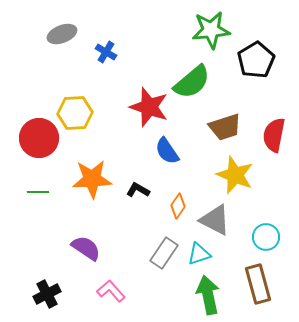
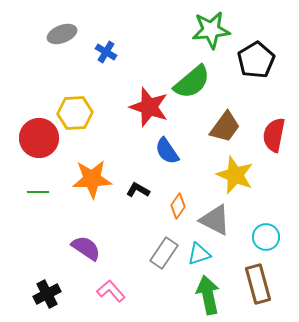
brown trapezoid: rotated 36 degrees counterclockwise
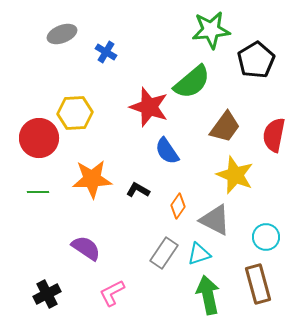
pink L-shape: moved 1 px right, 2 px down; rotated 76 degrees counterclockwise
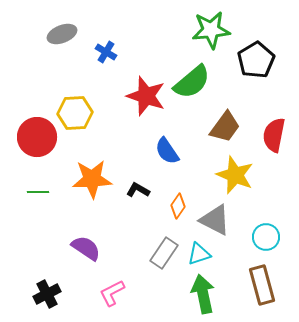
red star: moved 3 px left, 11 px up
red circle: moved 2 px left, 1 px up
brown rectangle: moved 4 px right, 1 px down
green arrow: moved 5 px left, 1 px up
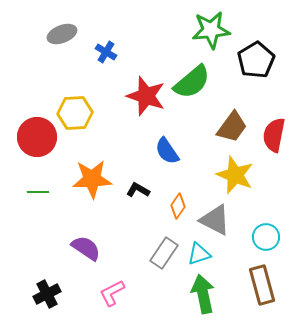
brown trapezoid: moved 7 px right
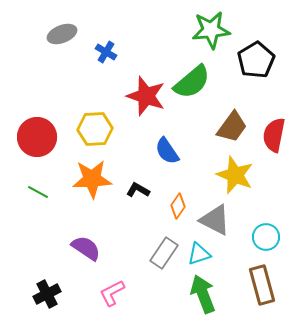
yellow hexagon: moved 20 px right, 16 px down
green line: rotated 30 degrees clockwise
green arrow: rotated 9 degrees counterclockwise
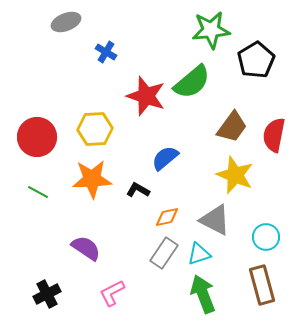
gray ellipse: moved 4 px right, 12 px up
blue semicircle: moved 2 px left, 7 px down; rotated 84 degrees clockwise
orange diamond: moved 11 px left, 11 px down; rotated 45 degrees clockwise
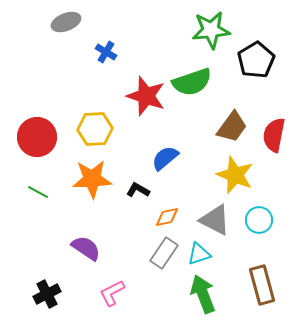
green semicircle: rotated 21 degrees clockwise
cyan circle: moved 7 px left, 17 px up
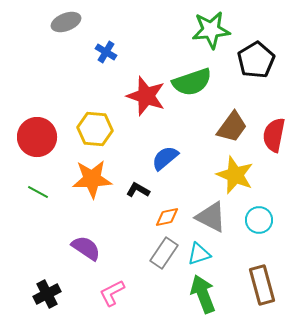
yellow hexagon: rotated 8 degrees clockwise
gray triangle: moved 4 px left, 3 px up
